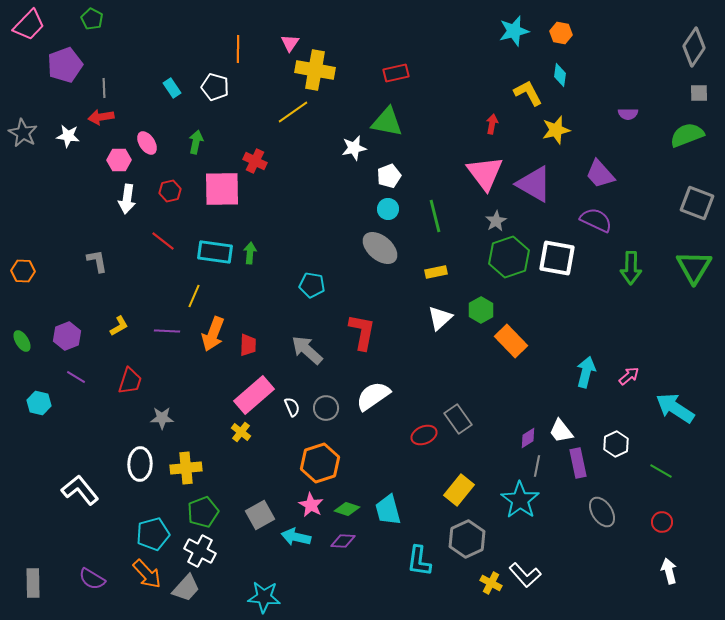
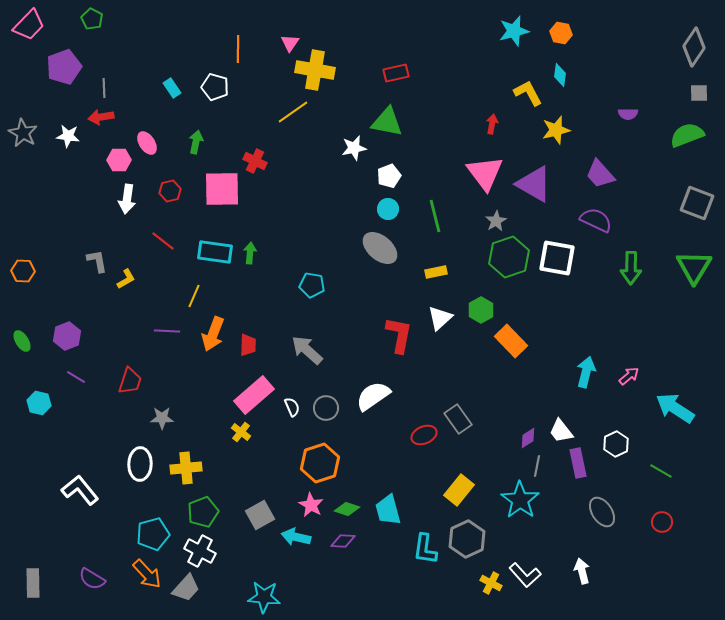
purple pentagon at (65, 65): moved 1 px left, 2 px down
yellow L-shape at (119, 326): moved 7 px right, 47 px up
red L-shape at (362, 332): moved 37 px right, 3 px down
cyan L-shape at (419, 561): moved 6 px right, 12 px up
white arrow at (669, 571): moved 87 px left
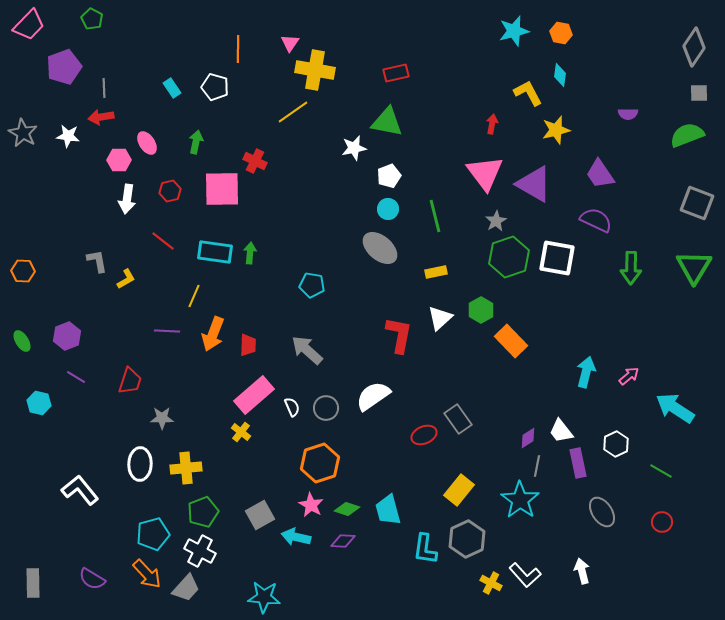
purple trapezoid at (600, 174): rotated 8 degrees clockwise
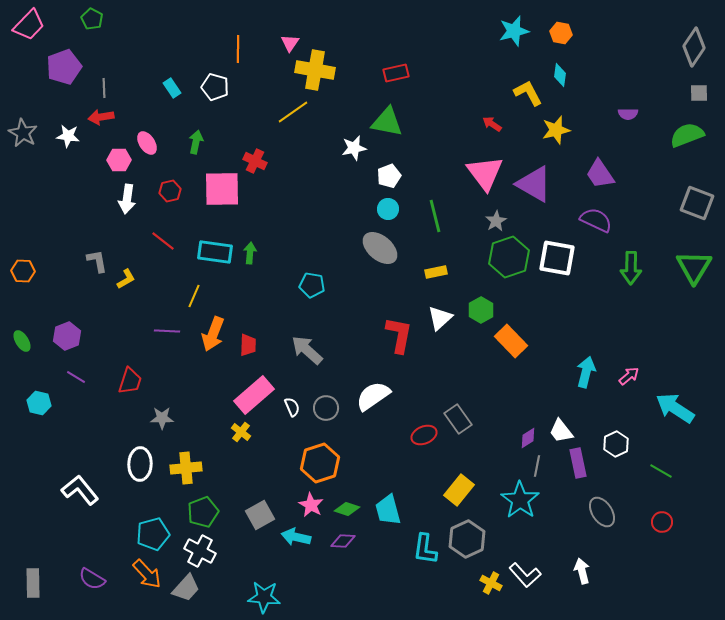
red arrow at (492, 124): rotated 66 degrees counterclockwise
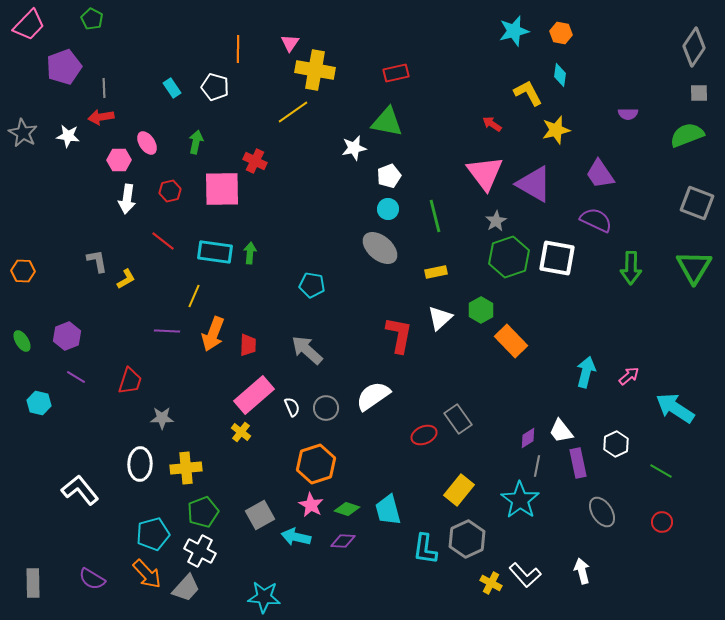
orange hexagon at (320, 463): moved 4 px left, 1 px down
